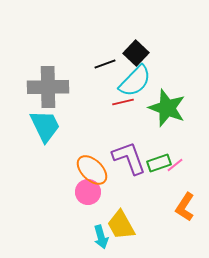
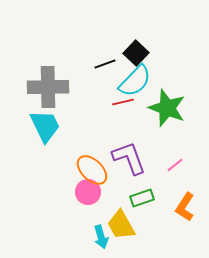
green rectangle: moved 17 px left, 35 px down
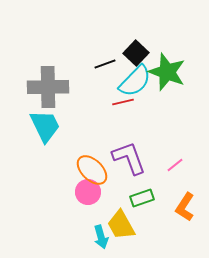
green star: moved 36 px up
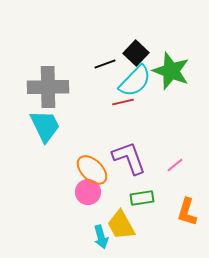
green star: moved 4 px right, 1 px up
green rectangle: rotated 10 degrees clockwise
orange L-shape: moved 2 px right, 5 px down; rotated 16 degrees counterclockwise
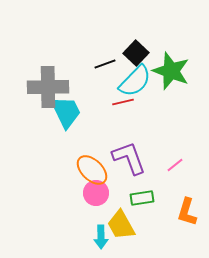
cyan trapezoid: moved 21 px right, 14 px up
pink circle: moved 8 px right, 1 px down
cyan arrow: rotated 15 degrees clockwise
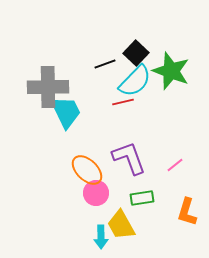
orange ellipse: moved 5 px left
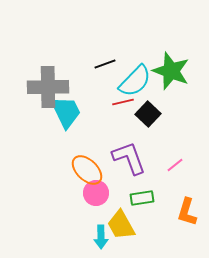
black square: moved 12 px right, 61 px down
